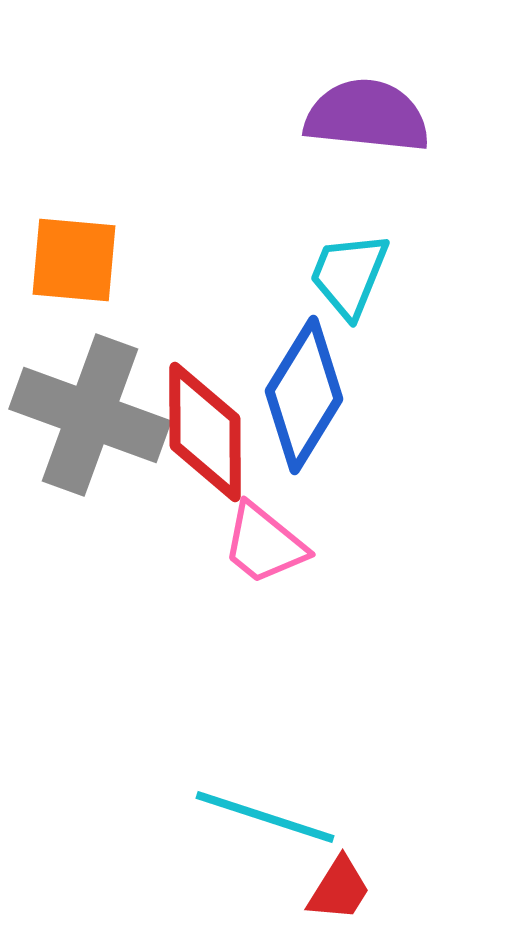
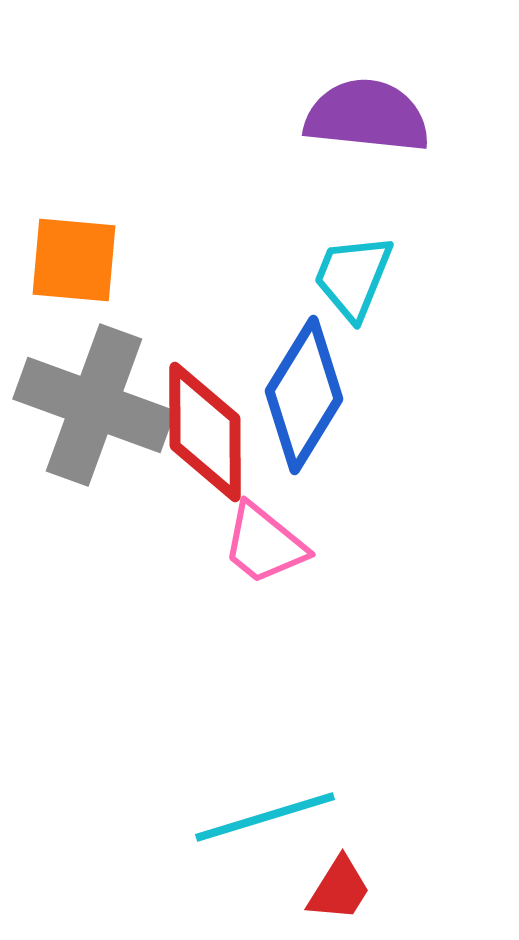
cyan trapezoid: moved 4 px right, 2 px down
gray cross: moved 4 px right, 10 px up
cyan line: rotated 35 degrees counterclockwise
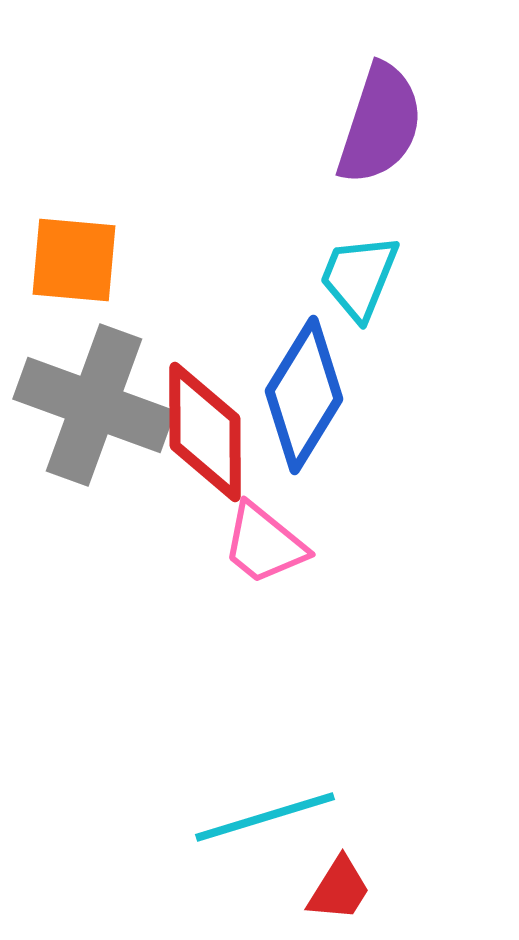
purple semicircle: moved 13 px right, 8 px down; rotated 102 degrees clockwise
cyan trapezoid: moved 6 px right
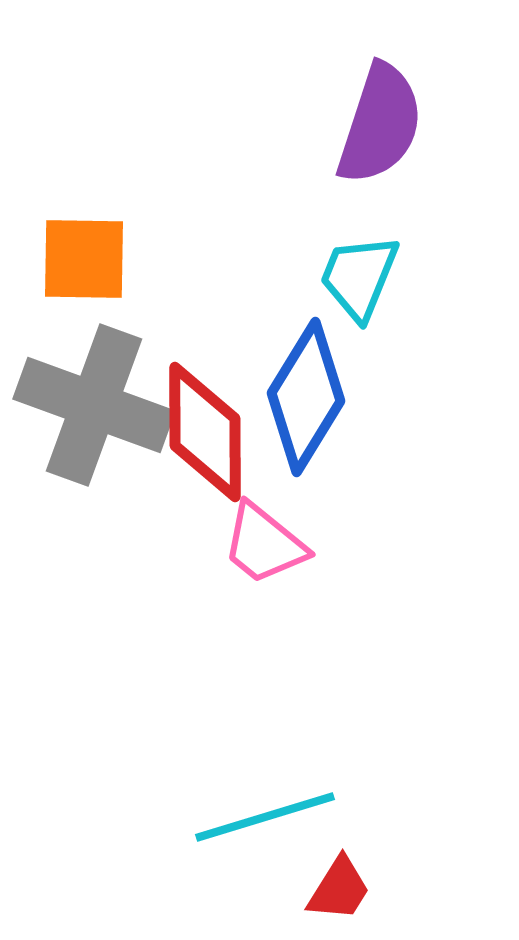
orange square: moved 10 px right, 1 px up; rotated 4 degrees counterclockwise
blue diamond: moved 2 px right, 2 px down
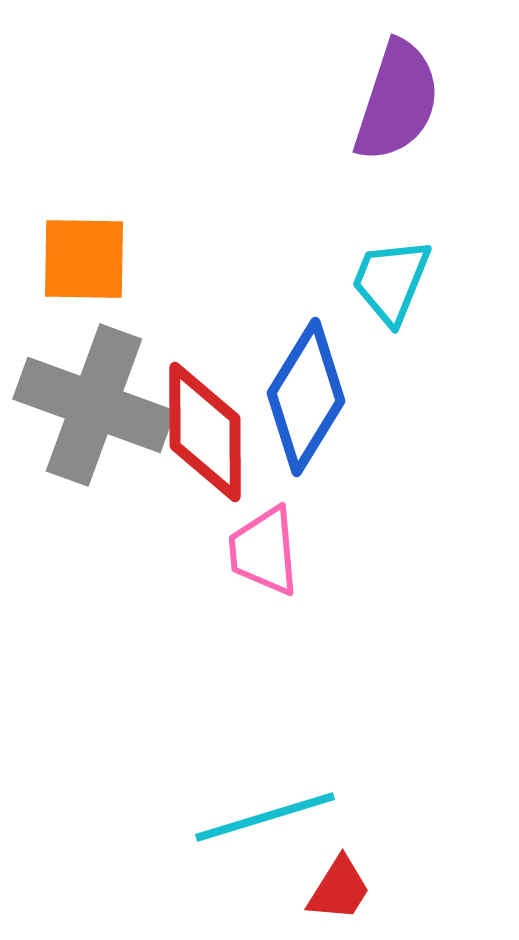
purple semicircle: moved 17 px right, 23 px up
cyan trapezoid: moved 32 px right, 4 px down
pink trapezoid: moved 7 px down; rotated 46 degrees clockwise
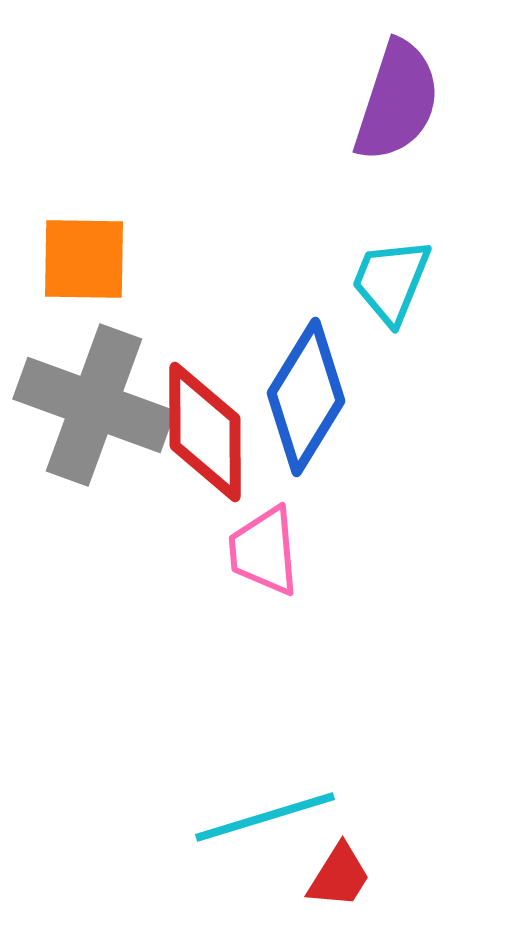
red trapezoid: moved 13 px up
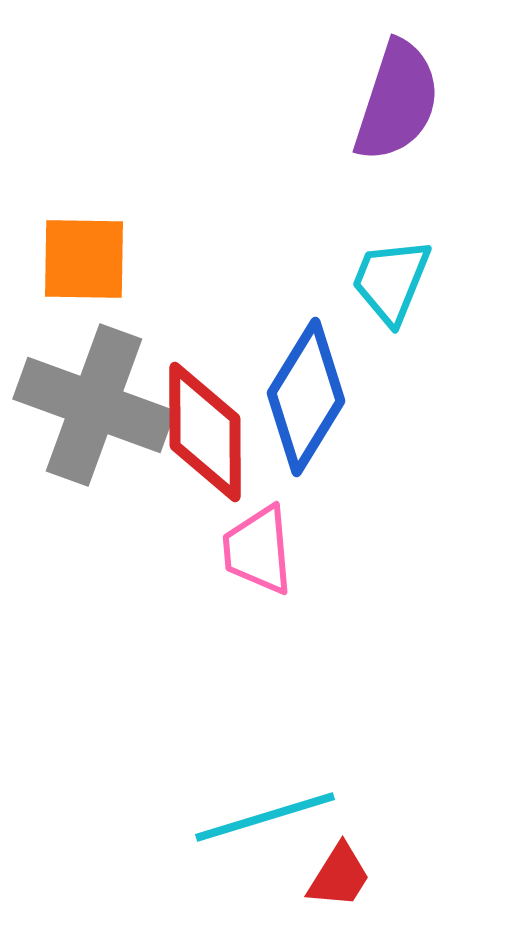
pink trapezoid: moved 6 px left, 1 px up
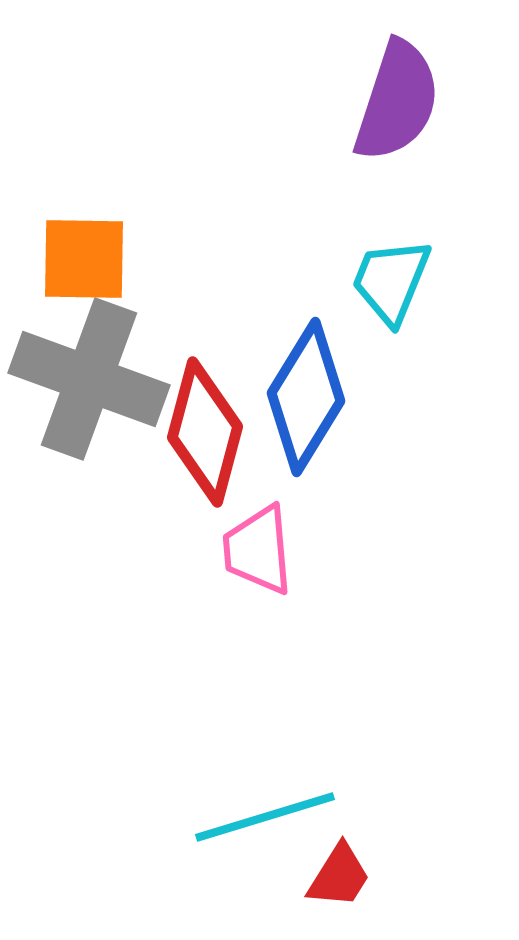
gray cross: moved 5 px left, 26 px up
red diamond: rotated 15 degrees clockwise
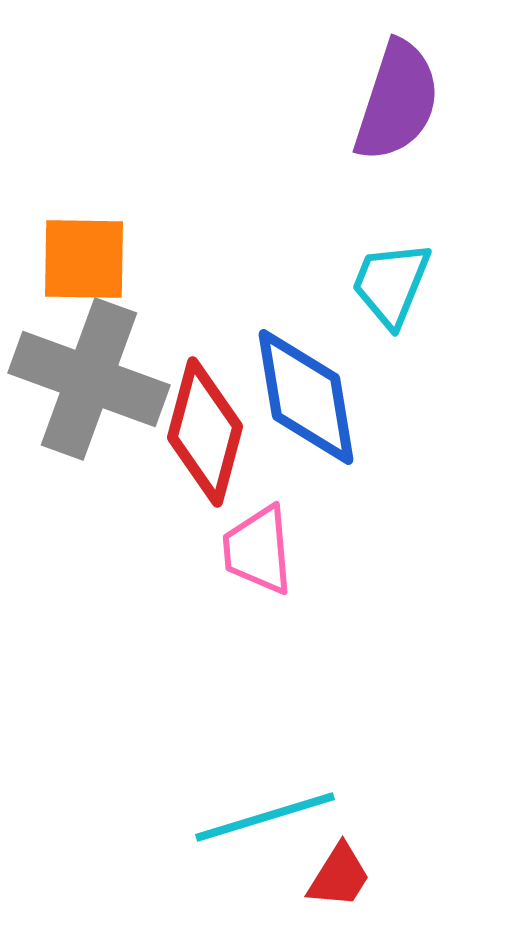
cyan trapezoid: moved 3 px down
blue diamond: rotated 41 degrees counterclockwise
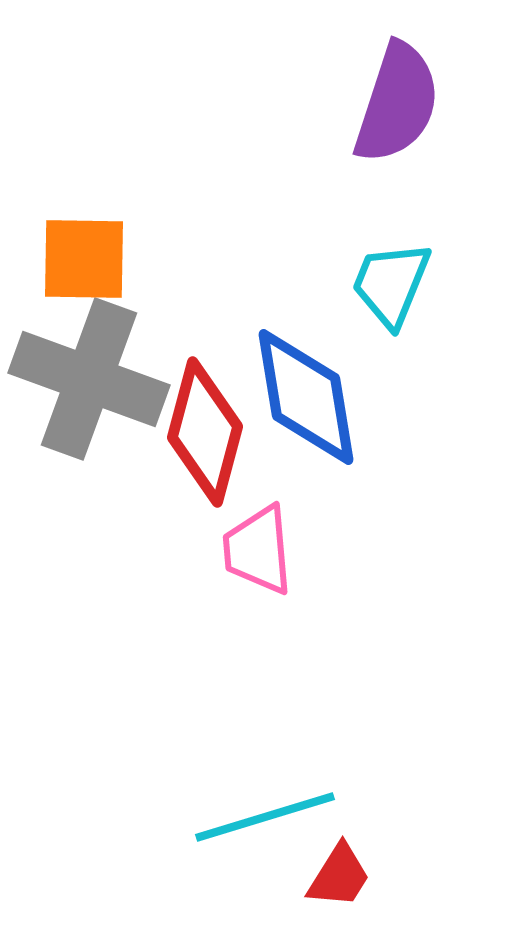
purple semicircle: moved 2 px down
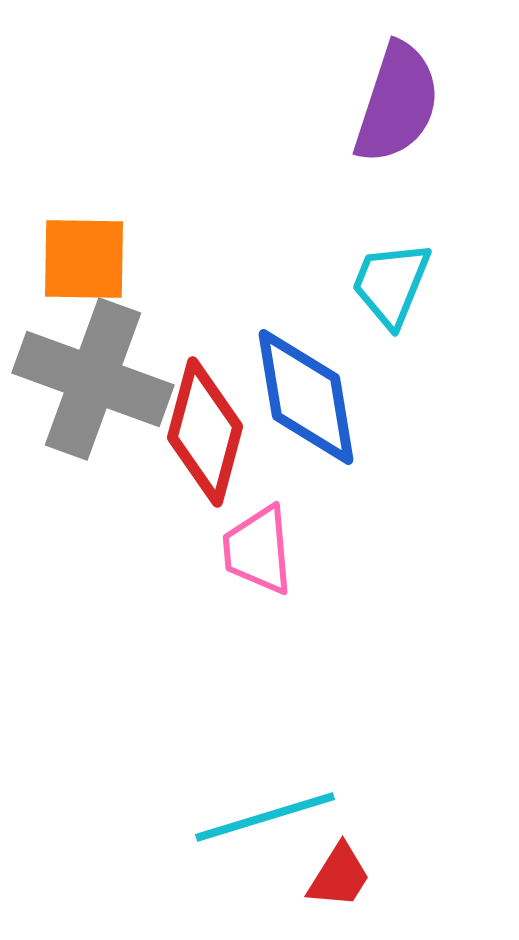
gray cross: moved 4 px right
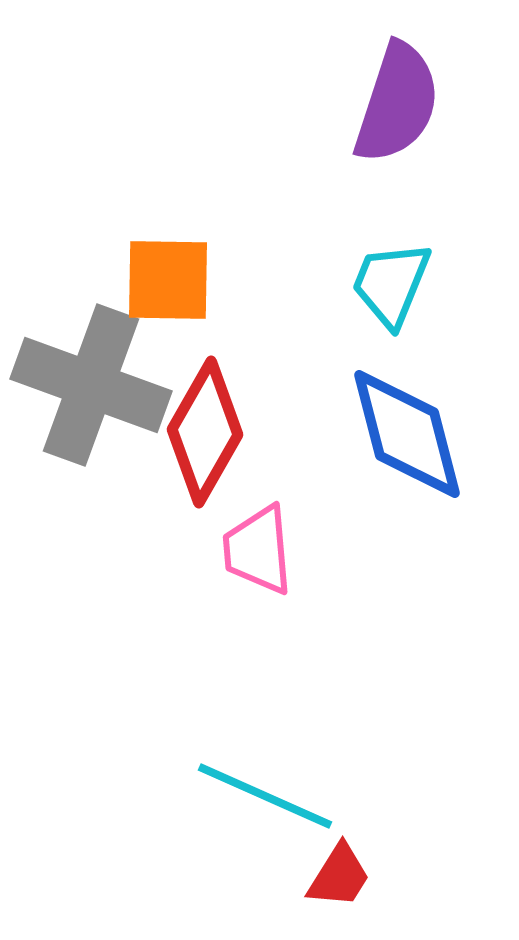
orange square: moved 84 px right, 21 px down
gray cross: moved 2 px left, 6 px down
blue diamond: moved 101 px right, 37 px down; rotated 5 degrees counterclockwise
red diamond: rotated 15 degrees clockwise
cyan line: moved 21 px up; rotated 41 degrees clockwise
